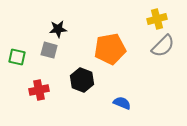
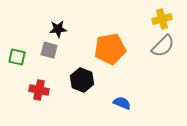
yellow cross: moved 5 px right
red cross: rotated 24 degrees clockwise
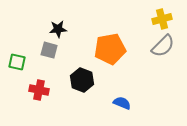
green square: moved 5 px down
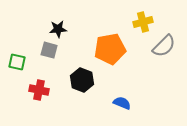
yellow cross: moved 19 px left, 3 px down
gray semicircle: moved 1 px right
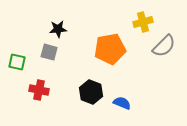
gray square: moved 2 px down
black hexagon: moved 9 px right, 12 px down
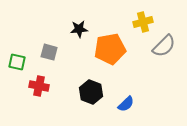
black star: moved 21 px right
red cross: moved 4 px up
blue semicircle: moved 4 px right, 1 px down; rotated 114 degrees clockwise
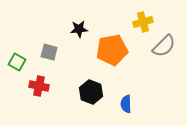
orange pentagon: moved 2 px right, 1 px down
green square: rotated 18 degrees clockwise
blue semicircle: rotated 132 degrees clockwise
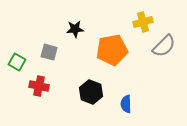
black star: moved 4 px left
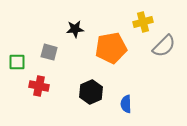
orange pentagon: moved 1 px left, 2 px up
green square: rotated 30 degrees counterclockwise
black hexagon: rotated 15 degrees clockwise
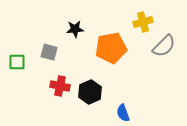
red cross: moved 21 px right
black hexagon: moved 1 px left
blue semicircle: moved 3 px left, 9 px down; rotated 18 degrees counterclockwise
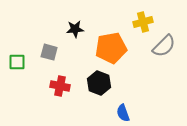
black hexagon: moved 9 px right, 9 px up; rotated 15 degrees counterclockwise
